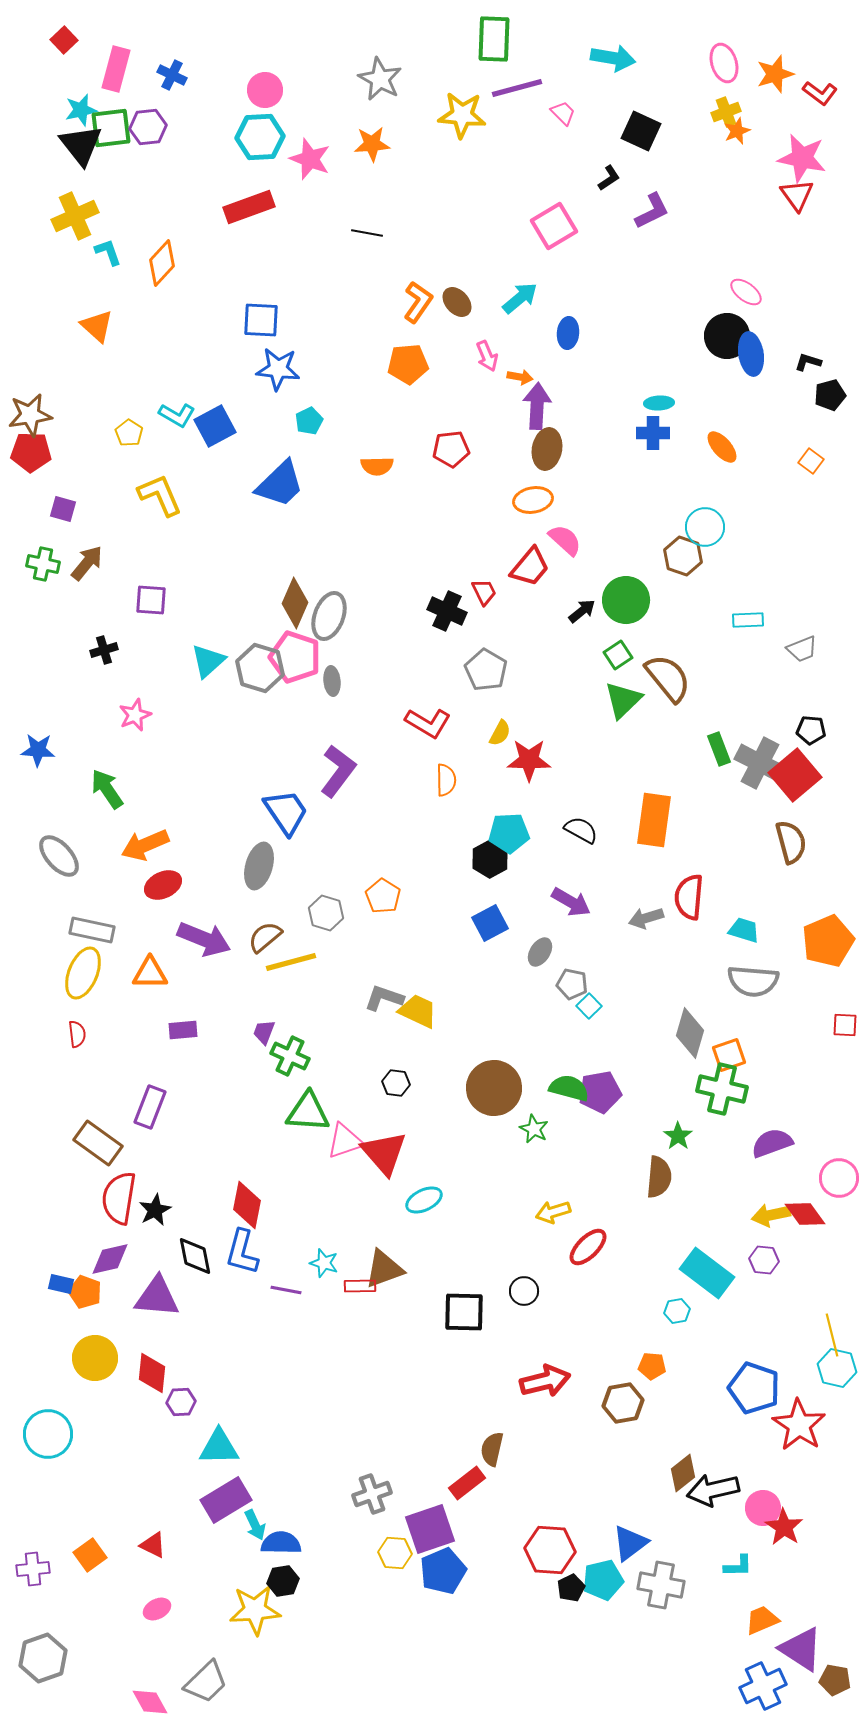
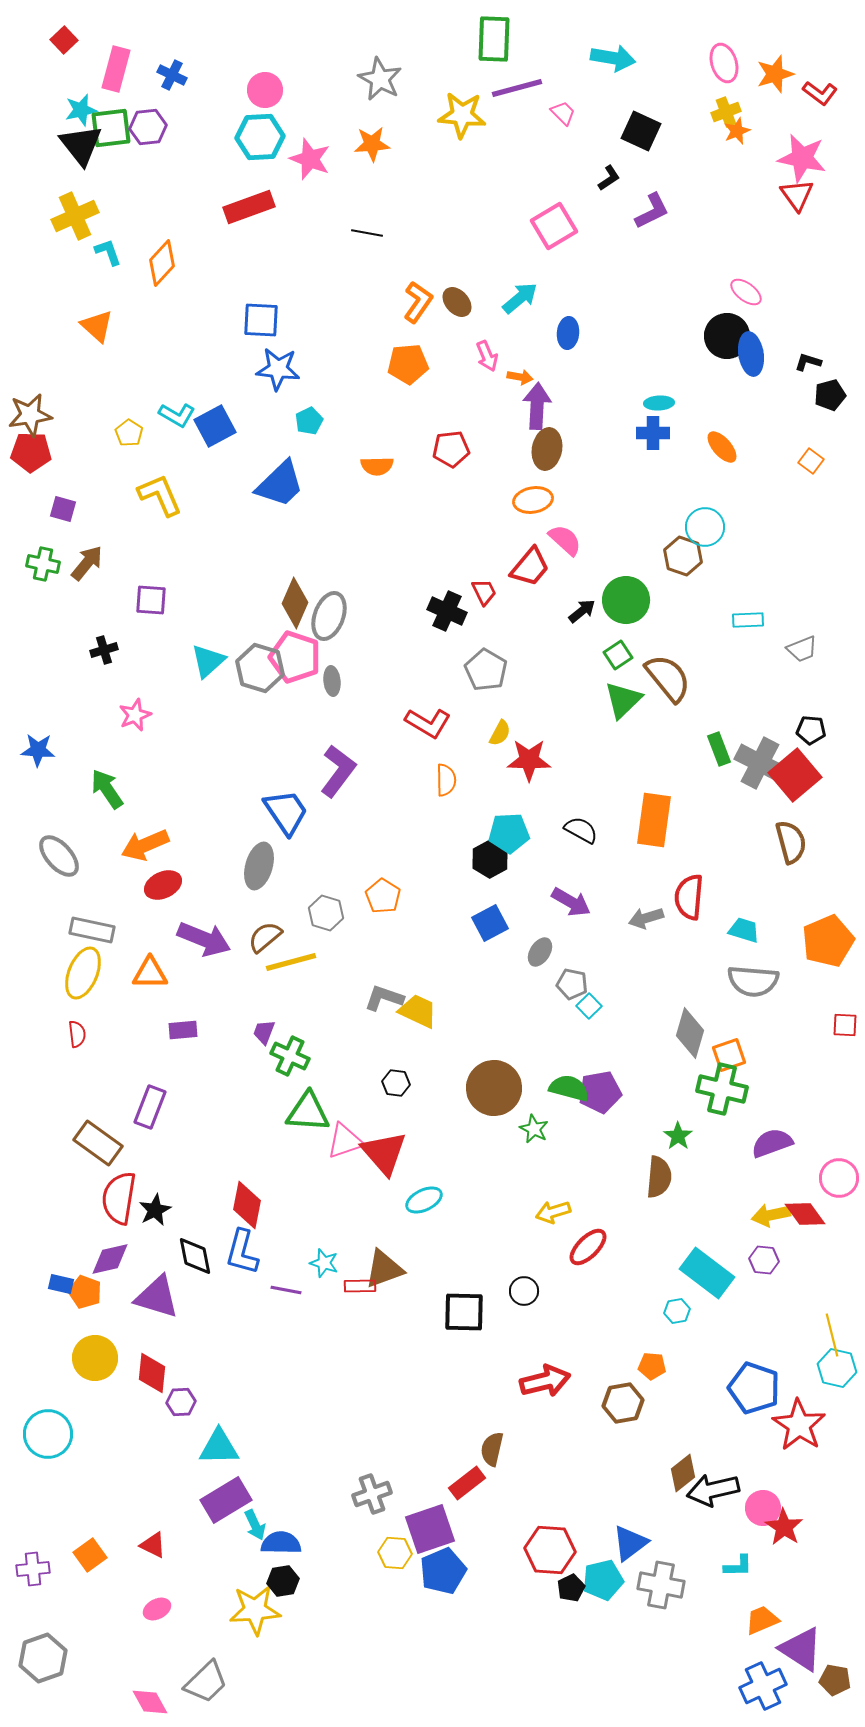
purple triangle at (157, 1297): rotated 12 degrees clockwise
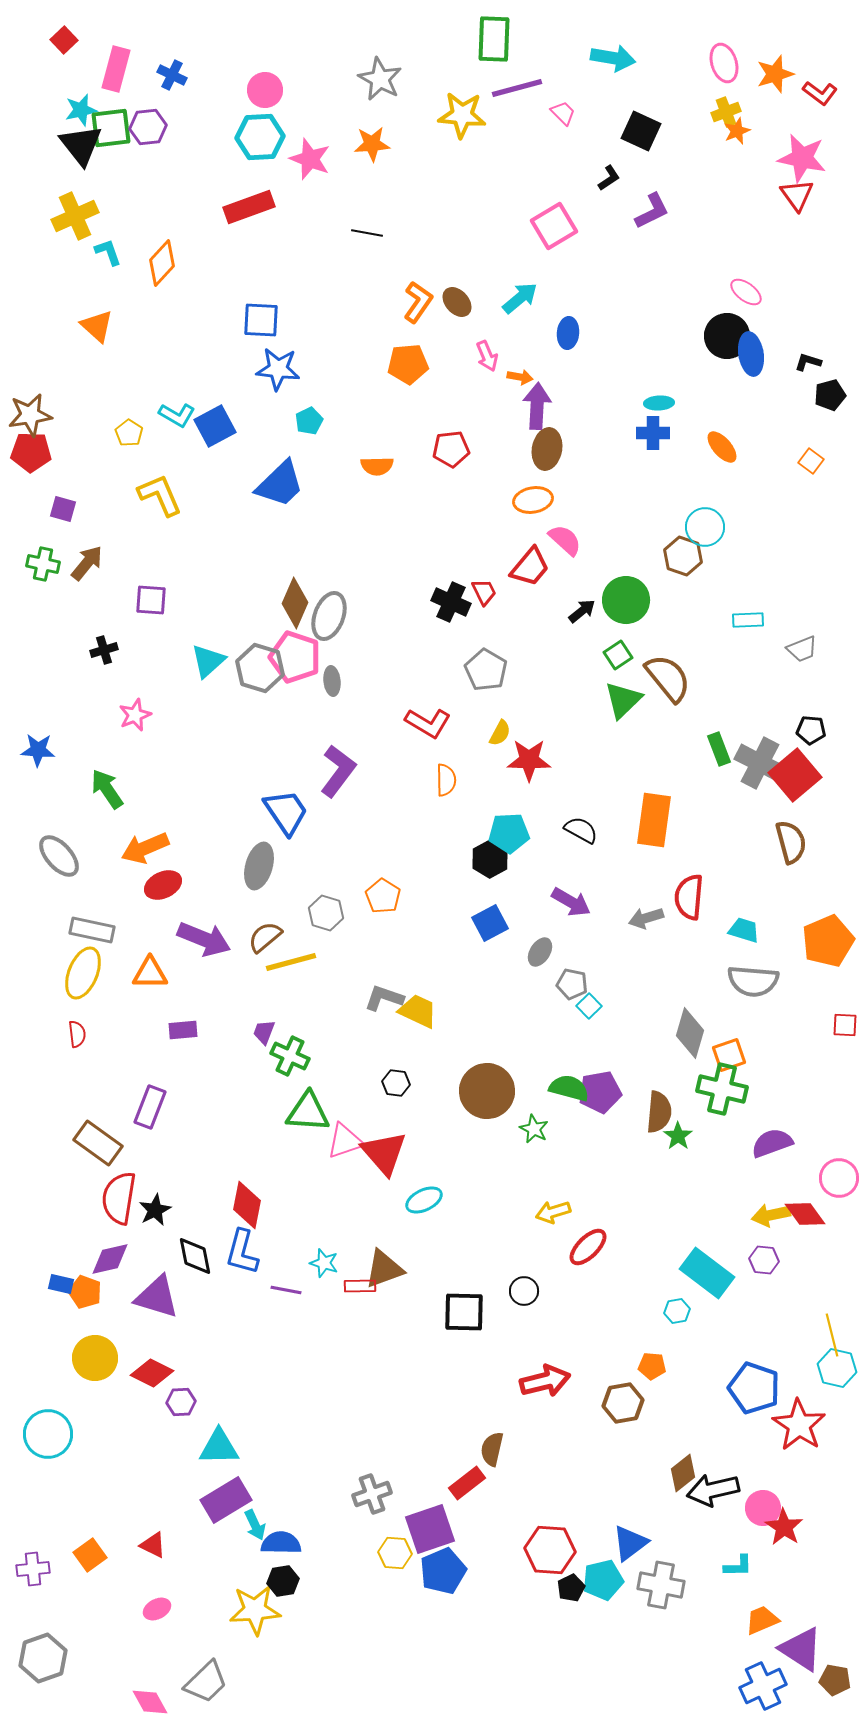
black cross at (447, 611): moved 4 px right, 9 px up
orange arrow at (145, 845): moved 3 px down
brown circle at (494, 1088): moved 7 px left, 3 px down
brown semicircle at (659, 1177): moved 65 px up
red diamond at (152, 1373): rotated 69 degrees counterclockwise
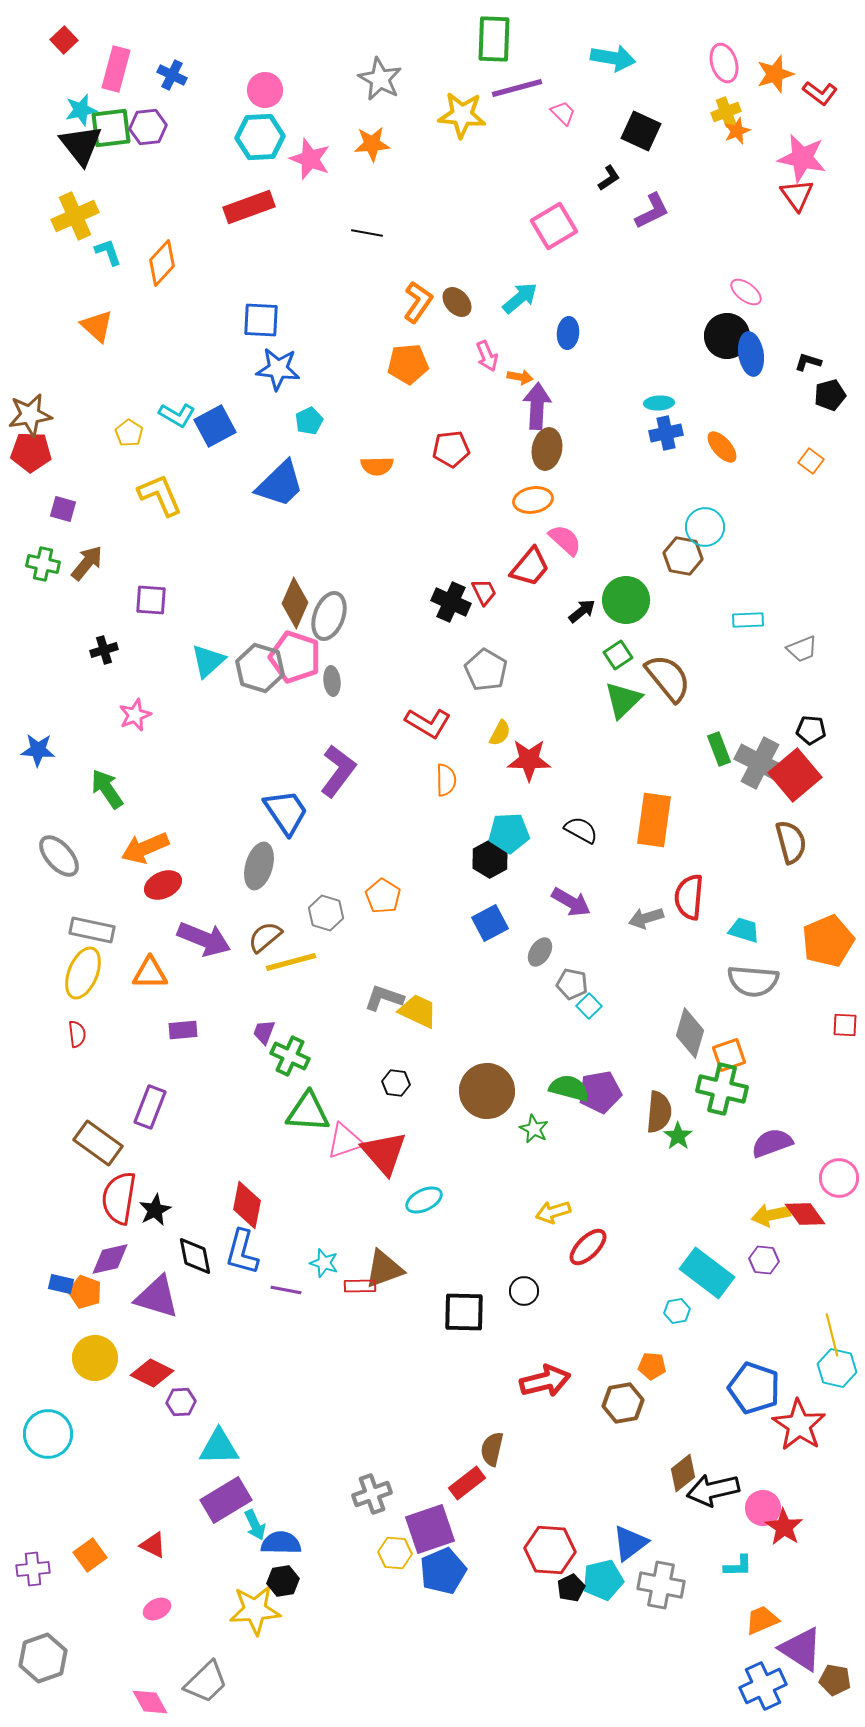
blue cross at (653, 433): moved 13 px right; rotated 12 degrees counterclockwise
brown hexagon at (683, 556): rotated 9 degrees counterclockwise
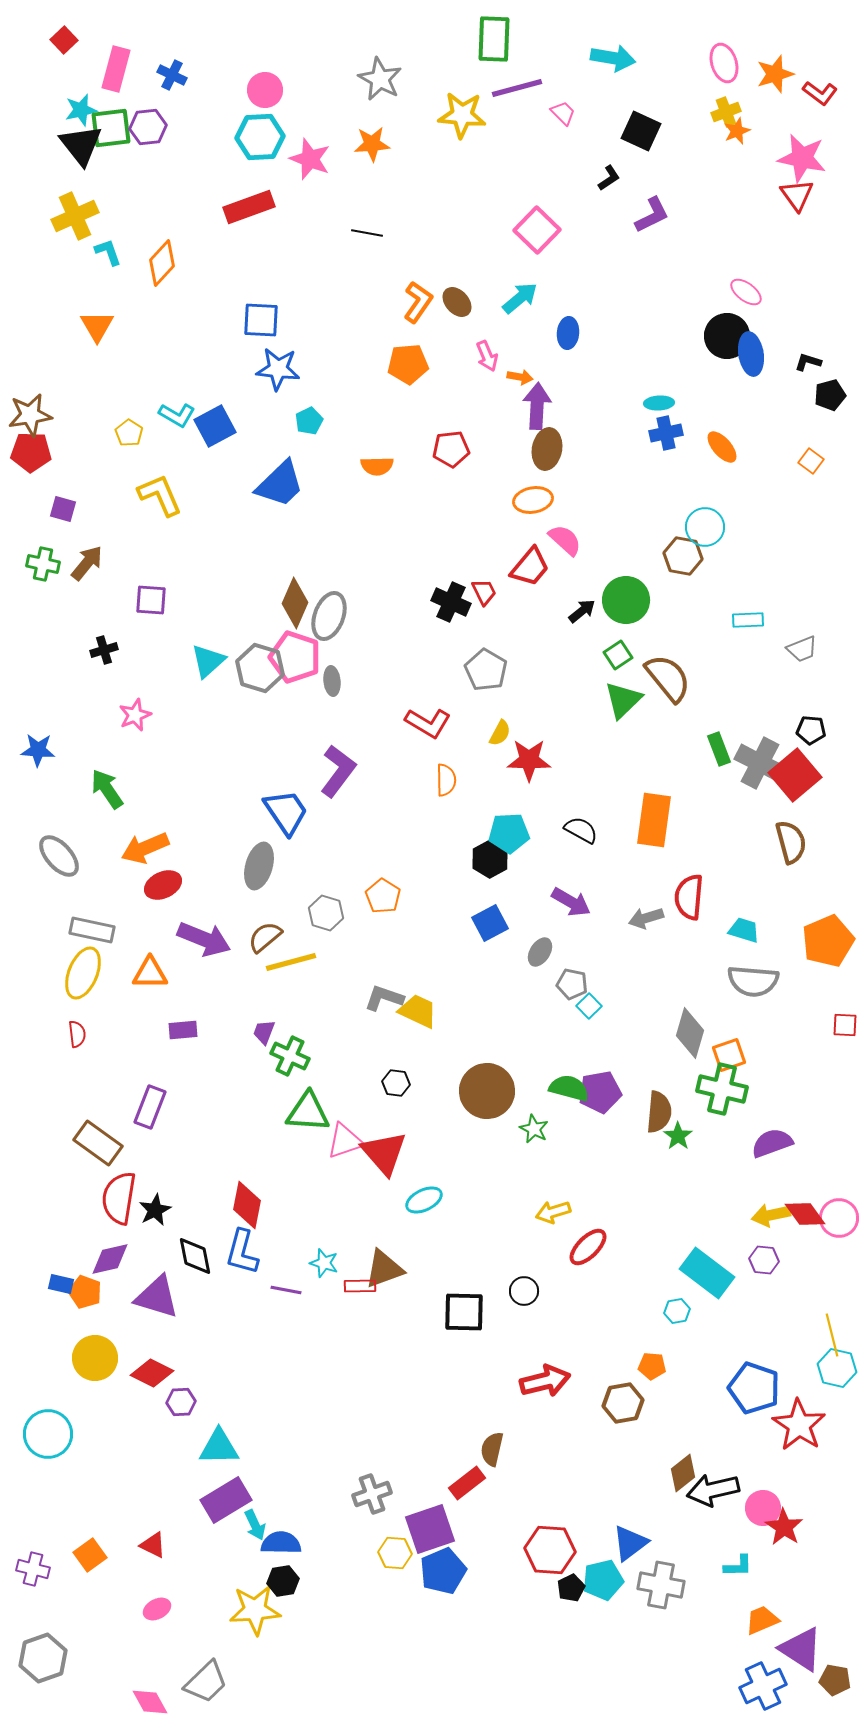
purple L-shape at (652, 211): moved 4 px down
pink square at (554, 226): moved 17 px left, 4 px down; rotated 15 degrees counterclockwise
orange triangle at (97, 326): rotated 18 degrees clockwise
pink circle at (839, 1178): moved 40 px down
purple cross at (33, 1569): rotated 20 degrees clockwise
